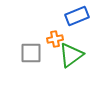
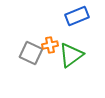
orange cross: moved 5 px left, 6 px down
gray square: rotated 25 degrees clockwise
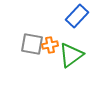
blue rectangle: rotated 25 degrees counterclockwise
gray square: moved 1 px right, 9 px up; rotated 15 degrees counterclockwise
